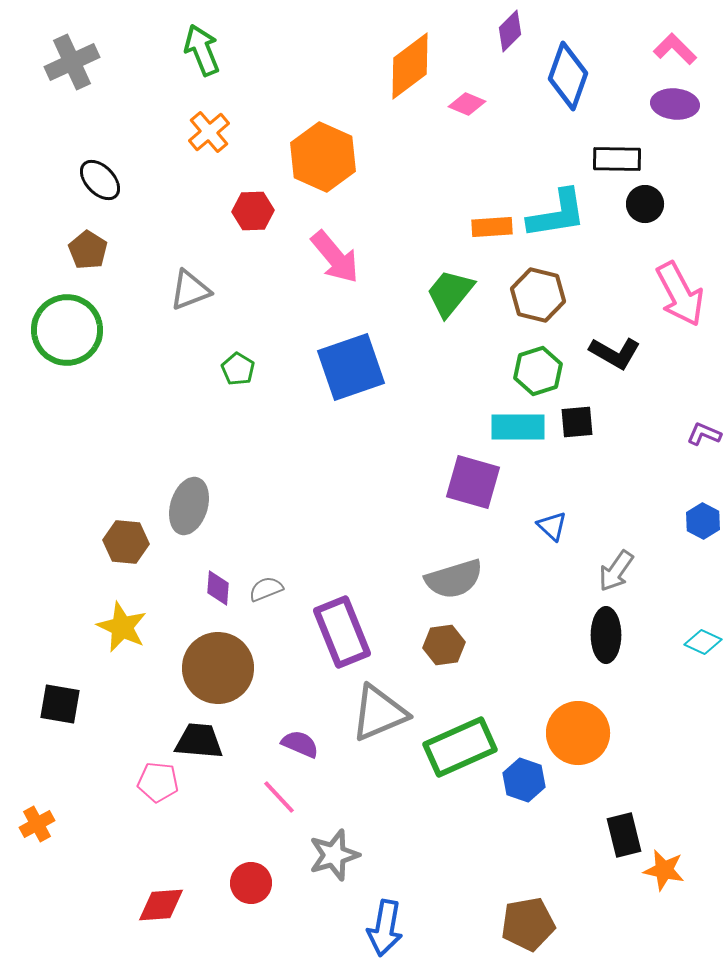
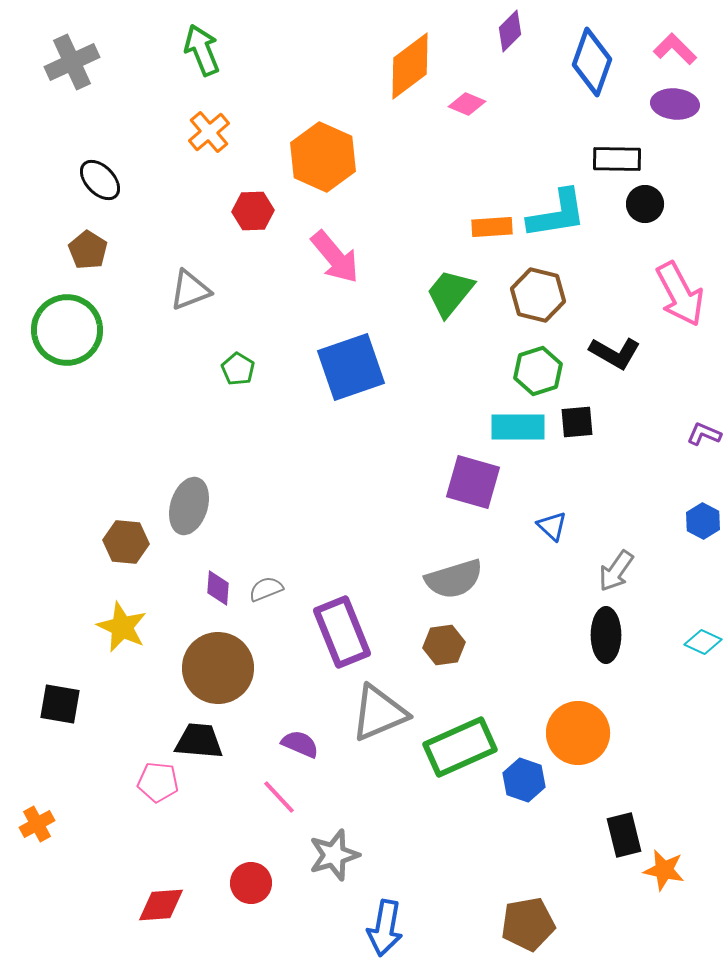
blue diamond at (568, 76): moved 24 px right, 14 px up
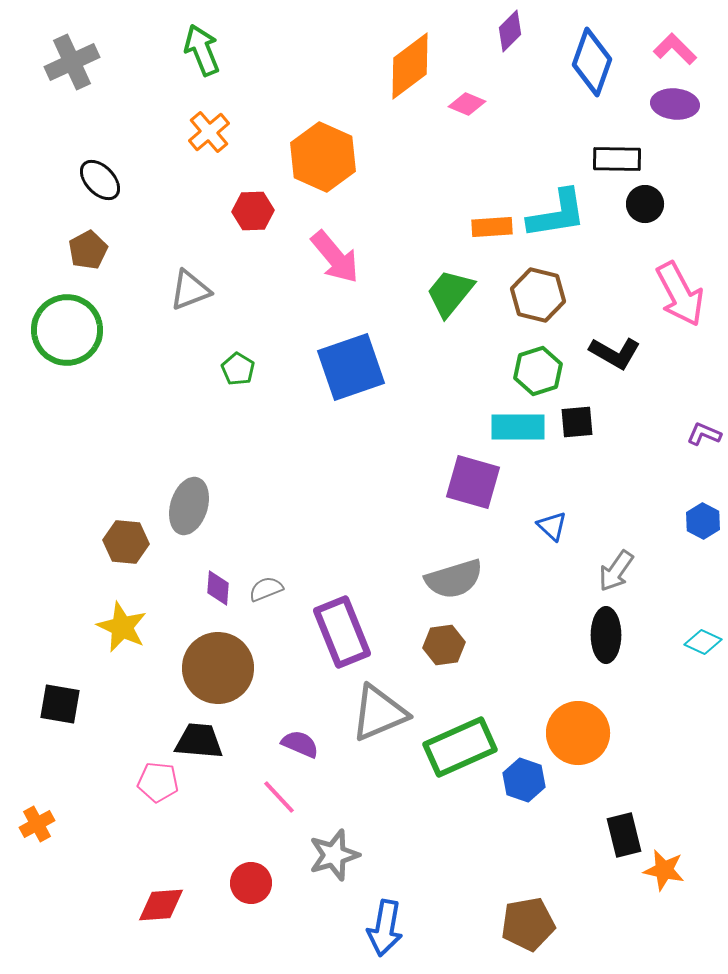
brown pentagon at (88, 250): rotated 12 degrees clockwise
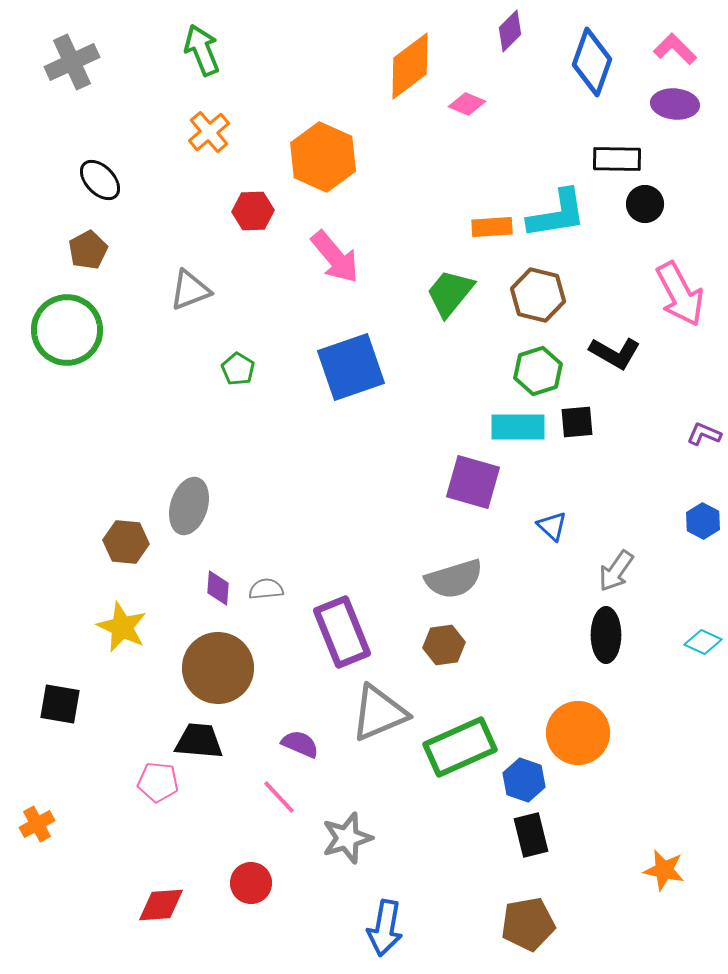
gray semicircle at (266, 589): rotated 16 degrees clockwise
black rectangle at (624, 835): moved 93 px left
gray star at (334, 855): moved 13 px right, 17 px up
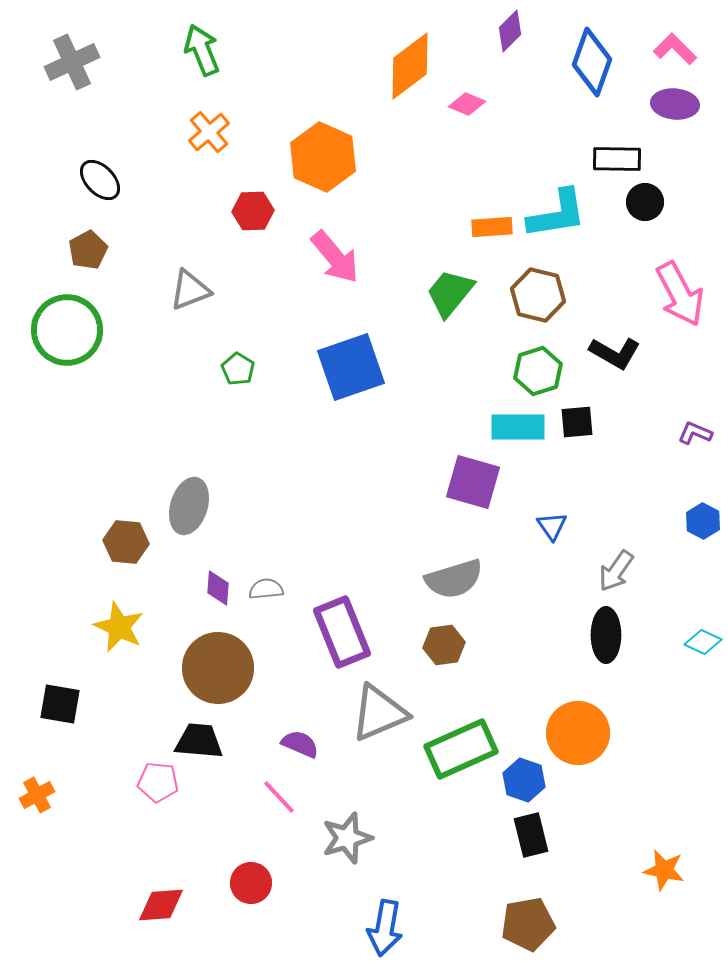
black circle at (645, 204): moved 2 px up
purple L-shape at (704, 434): moved 9 px left, 1 px up
blue triangle at (552, 526): rotated 12 degrees clockwise
yellow star at (122, 627): moved 3 px left
green rectangle at (460, 747): moved 1 px right, 2 px down
orange cross at (37, 824): moved 29 px up
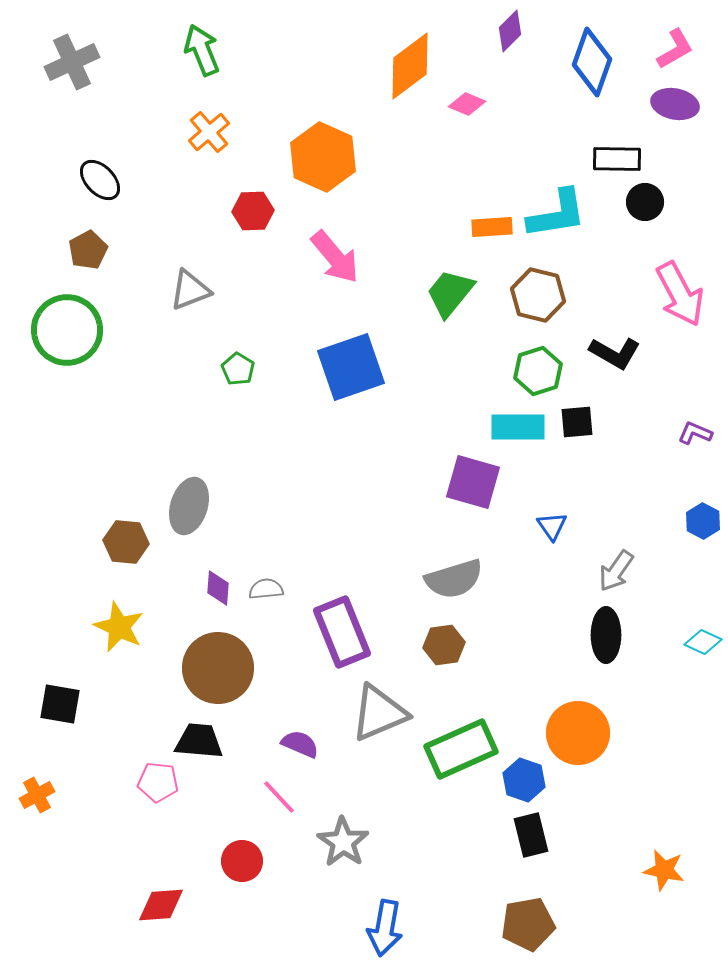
pink L-shape at (675, 49): rotated 105 degrees clockwise
purple ellipse at (675, 104): rotated 6 degrees clockwise
gray star at (347, 838): moved 4 px left, 4 px down; rotated 21 degrees counterclockwise
red circle at (251, 883): moved 9 px left, 22 px up
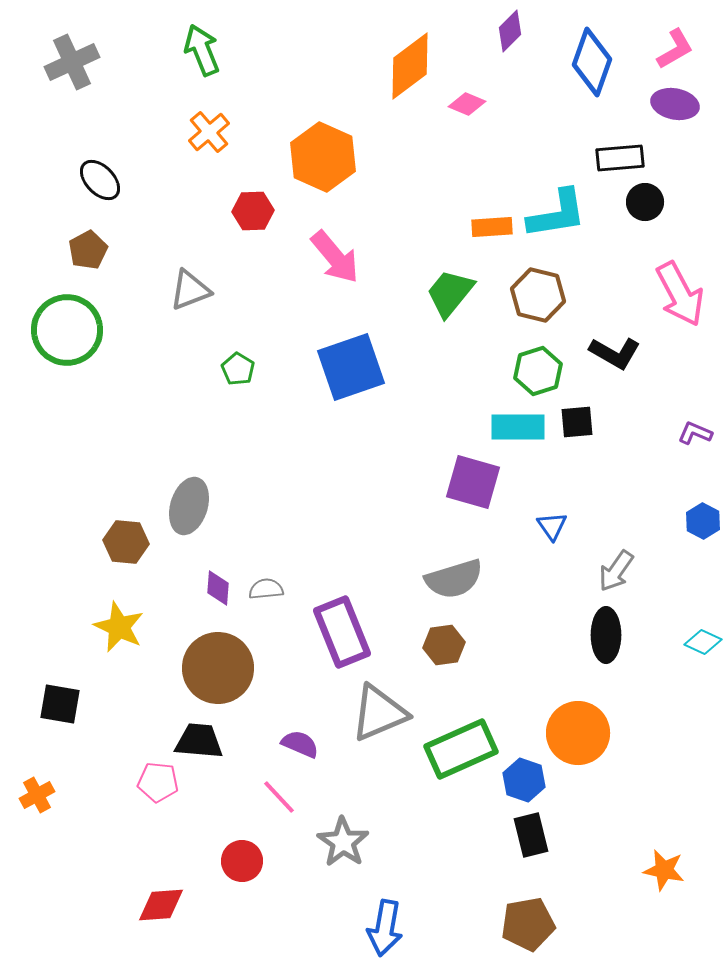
black rectangle at (617, 159): moved 3 px right, 1 px up; rotated 6 degrees counterclockwise
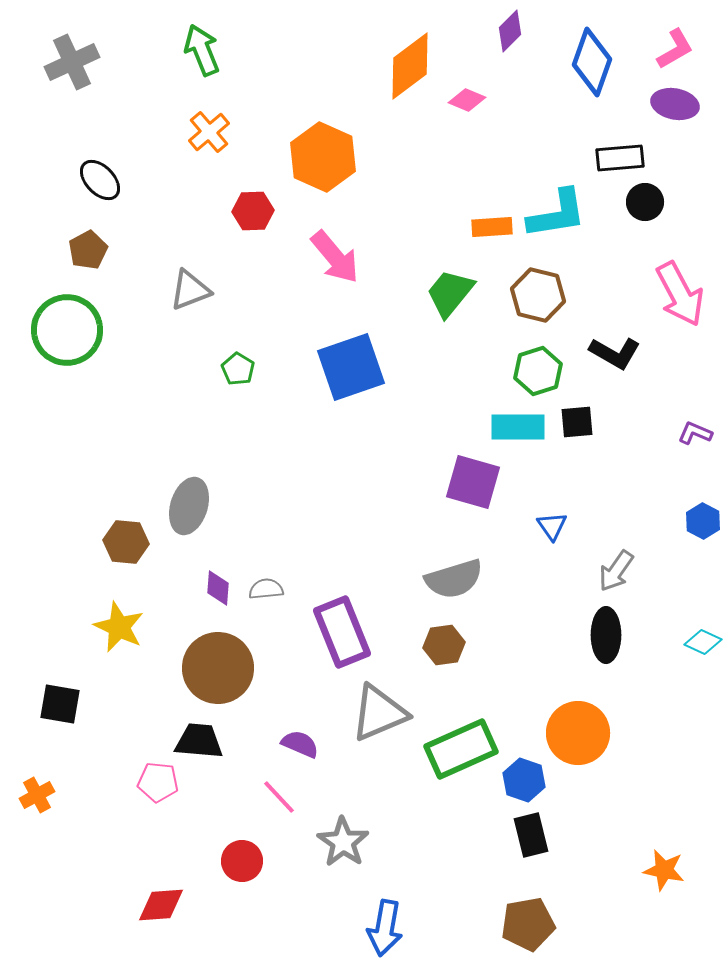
pink diamond at (467, 104): moved 4 px up
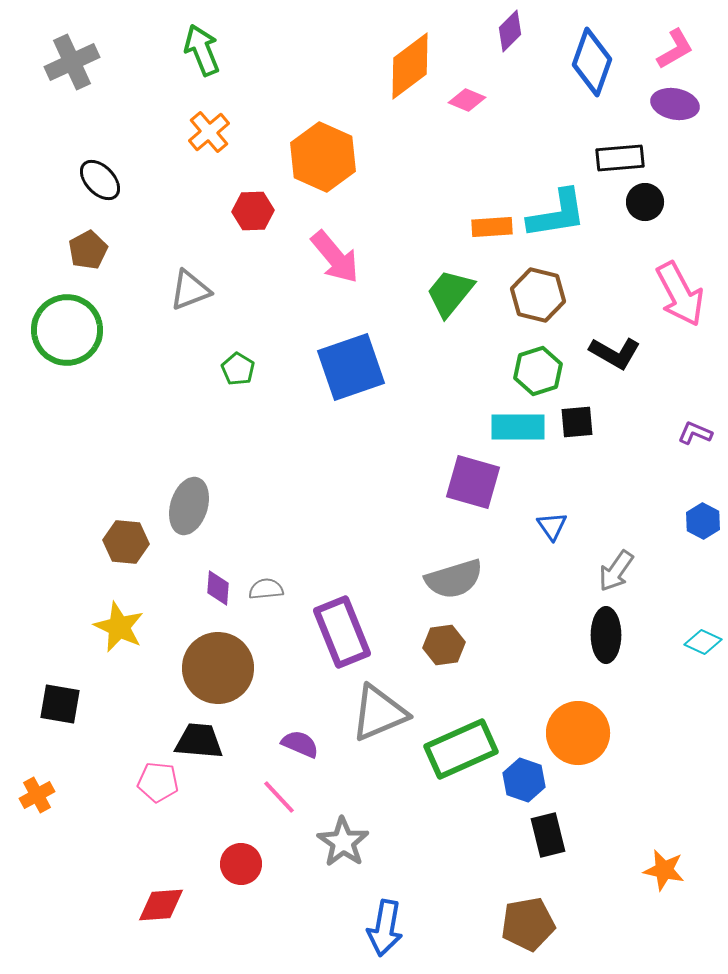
black rectangle at (531, 835): moved 17 px right
red circle at (242, 861): moved 1 px left, 3 px down
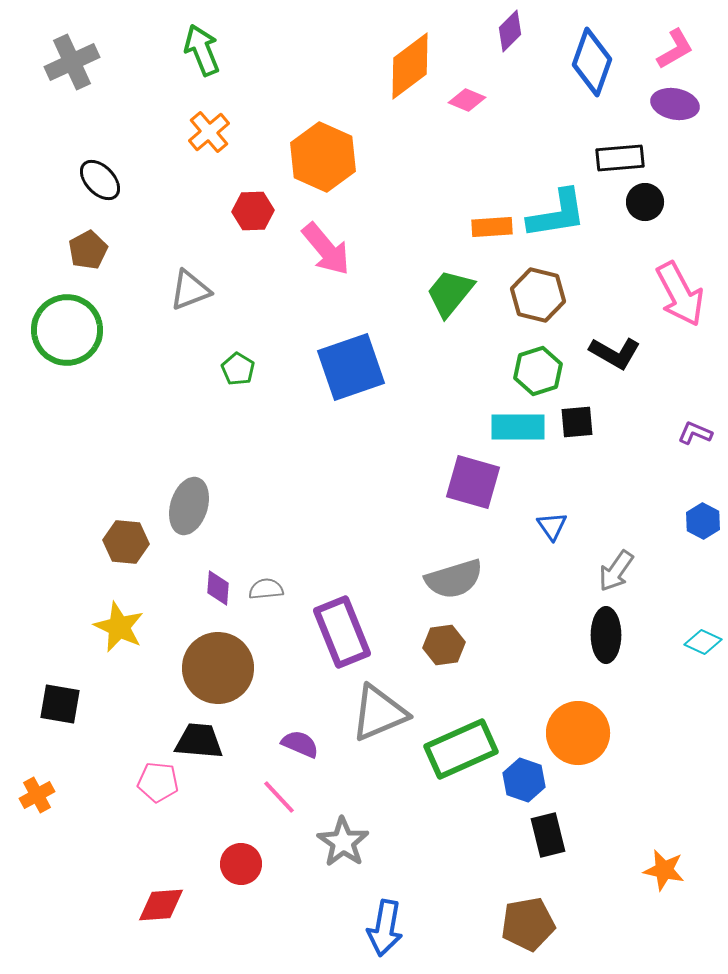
pink arrow at (335, 257): moved 9 px left, 8 px up
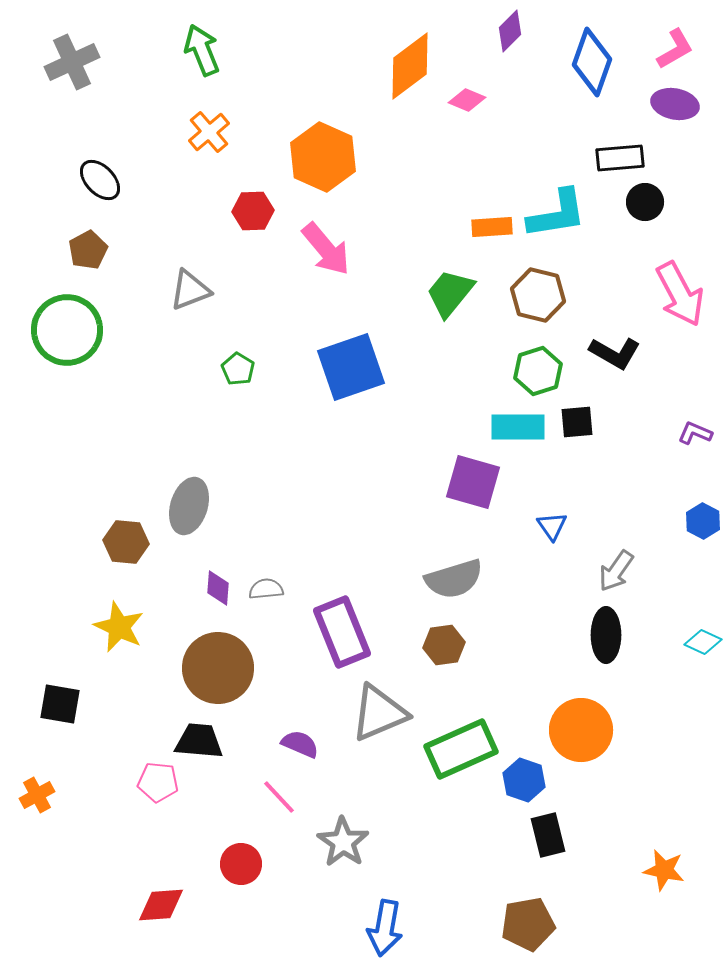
orange circle at (578, 733): moved 3 px right, 3 px up
